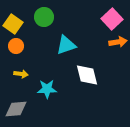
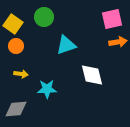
pink square: rotated 30 degrees clockwise
white diamond: moved 5 px right
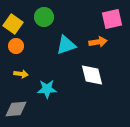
orange arrow: moved 20 px left
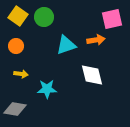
yellow square: moved 5 px right, 8 px up
orange arrow: moved 2 px left, 2 px up
gray diamond: moved 1 px left; rotated 15 degrees clockwise
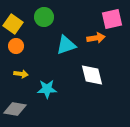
yellow square: moved 5 px left, 8 px down
orange arrow: moved 2 px up
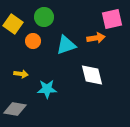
orange circle: moved 17 px right, 5 px up
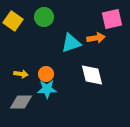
yellow square: moved 3 px up
orange circle: moved 13 px right, 33 px down
cyan triangle: moved 5 px right, 2 px up
gray diamond: moved 6 px right, 7 px up; rotated 10 degrees counterclockwise
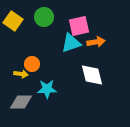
pink square: moved 33 px left, 7 px down
orange arrow: moved 4 px down
orange circle: moved 14 px left, 10 px up
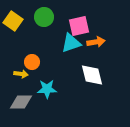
orange circle: moved 2 px up
